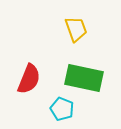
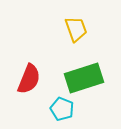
green rectangle: rotated 30 degrees counterclockwise
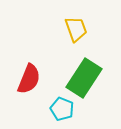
green rectangle: rotated 39 degrees counterclockwise
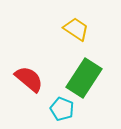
yellow trapezoid: rotated 36 degrees counterclockwise
red semicircle: rotated 72 degrees counterclockwise
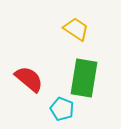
green rectangle: rotated 24 degrees counterclockwise
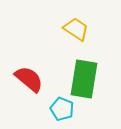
green rectangle: moved 1 px down
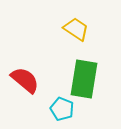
red semicircle: moved 4 px left, 1 px down
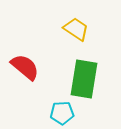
red semicircle: moved 13 px up
cyan pentagon: moved 4 px down; rotated 25 degrees counterclockwise
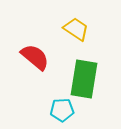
red semicircle: moved 10 px right, 10 px up
cyan pentagon: moved 3 px up
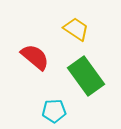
green rectangle: moved 2 px right, 3 px up; rotated 45 degrees counterclockwise
cyan pentagon: moved 8 px left, 1 px down
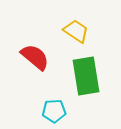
yellow trapezoid: moved 2 px down
green rectangle: rotated 27 degrees clockwise
